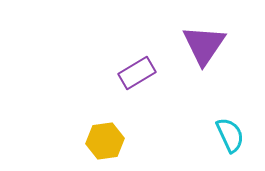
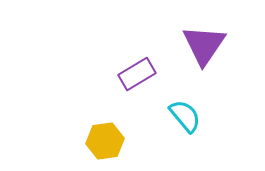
purple rectangle: moved 1 px down
cyan semicircle: moved 45 px left, 19 px up; rotated 15 degrees counterclockwise
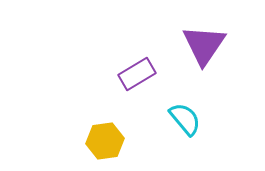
cyan semicircle: moved 3 px down
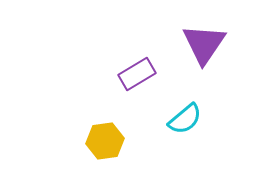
purple triangle: moved 1 px up
cyan semicircle: rotated 90 degrees clockwise
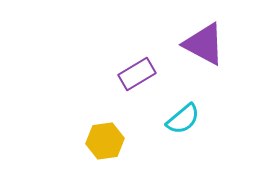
purple triangle: rotated 36 degrees counterclockwise
cyan semicircle: moved 2 px left
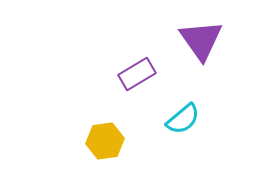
purple triangle: moved 3 px left, 4 px up; rotated 27 degrees clockwise
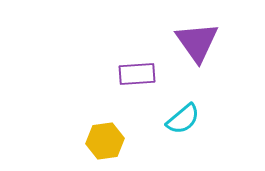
purple triangle: moved 4 px left, 2 px down
purple rectangle: rotated 27 degrees clockwise
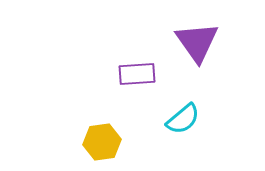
yellow hexagon: moved 3 px left, 1 px down
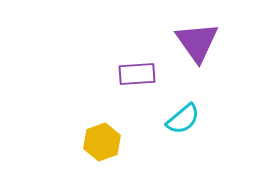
yellow hexagon: rotated 12 degrees counterclockwise
